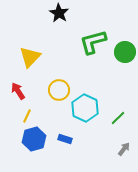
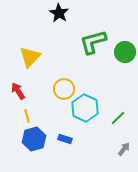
yellow circle: moved 5 px right, 1 px up
yellow line: rotated 40 degrees counterclockwise
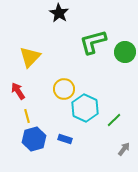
green line: moved 4 px left, 2 px down
